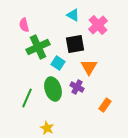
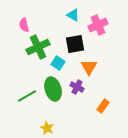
pink cross: rotated 18 degrees clockwise
green line: moved 2 px up; rotated 36 degrees clockwise
orange rectangle: moved 2 px left, 1 px down
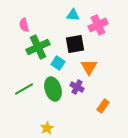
cyan triangle: rotated 24 degrees counterclockwise
green line: moved 3 px left, 7 px up
yellow star: rotated 16 degrees clockwise
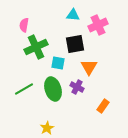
pink semicircle: rotated 24 degrees clockwise
green cross: moved 2 px left
cyan square: rotated 24 degrees counterclockwise
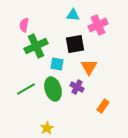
green cross: moved 1 px up
cyan square: moved 1 px left, 1 px down
green line: moved 2 px right
